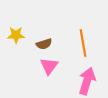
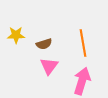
pink arrow: moved 5 px left
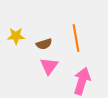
yellow star: moved 1 px down
orange line: moved 7 px left, 5 px up
